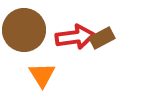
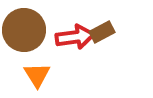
brown rectangle: moved 6 px up
orange triangle: moved 5 px left
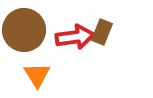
brown rectangle: rotated 40 degrees counterclockwise
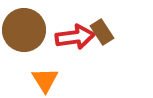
brown rectangle: rotated 55 degrees counterclockwise
orange triangle: moved 8 px right, 5 px down
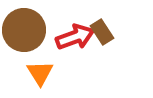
red arrow: rotated 12 degrees counterclockwise
orange triangle: moved 5 px left, 7 px up
